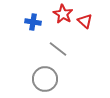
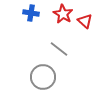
blue cross: moved 2 px left, 9 px up
gray line: moved 1 px right
gray circle: moved 2 px left, 2 px up
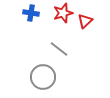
red star: moved 1 px up; rotated 24 degrees clockwise
red triangle: rotated 35 degrees clockwise
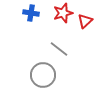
gray circle: moved 2 px up
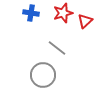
gray line: moved 2 px left, 1 px up
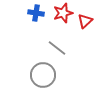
blue cross: moved 5 px right
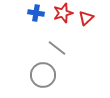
red triangle: moved 1 px right, 3 px up
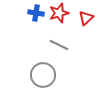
red star: moved 4 px left
gray line: moved 2 px right, 3 px up; rotated 12 degrees counterclockwise
